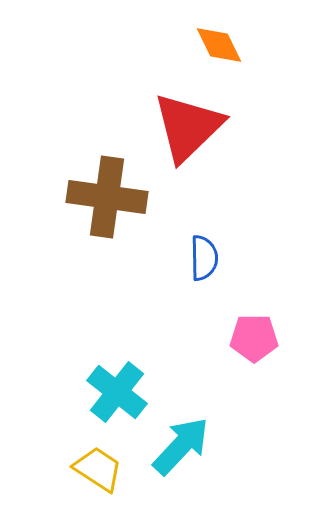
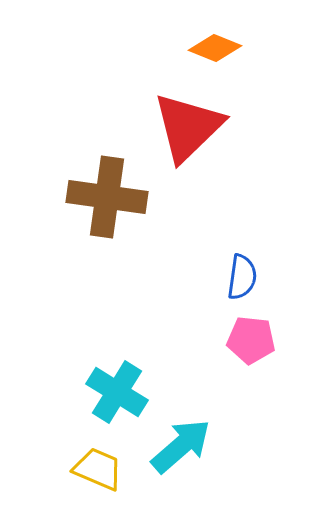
orange diamond: moved 4 px left, 3 px down; rotated 42 degrees counterclockwise
blue semicircle: moved 38 px right, 19 px down; rotated 9 degrees clockwise
pink pentagon: moved 3 px left, 2 px down; rotated 6 degrees clockwise
cyan cross: rotated 6 degrees counterclockwise
cyan arrow: rotated 6 degrees clockwise
yellow trapezoid: rotated 10 degrees counterclockwise
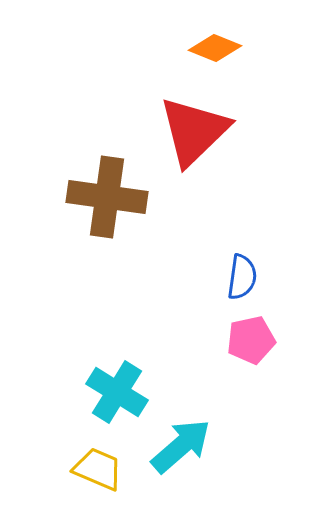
red triangle: moved 6 px right, 4 px down
pink pentagon: rotated 18 degrees counterclockwise
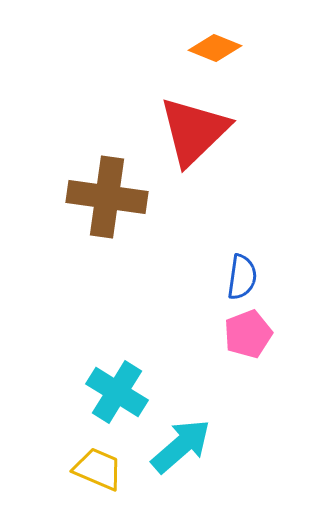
pink pentagon: moved 3 px left, 6 px up; rotated 9 degrees counterclockwise
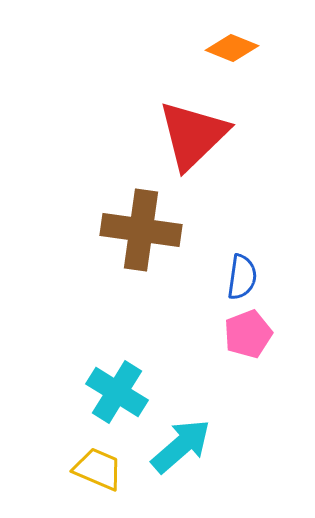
orange diamond: moved 17 px right
red triangle: moved 1 px left, 4 px down
brown cross: moved 34 px right, 33 px down
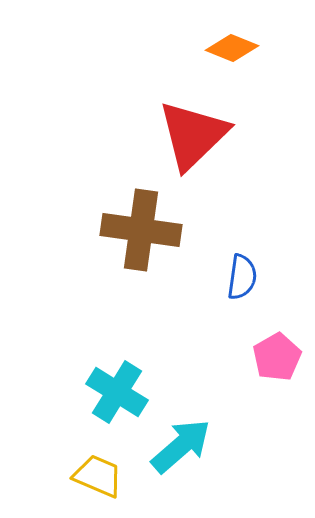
pink pentagon: moved 29 px right, 23 px down; rotated 9 degrees counterclockwise
yellow trapezoid: moved 7 px down
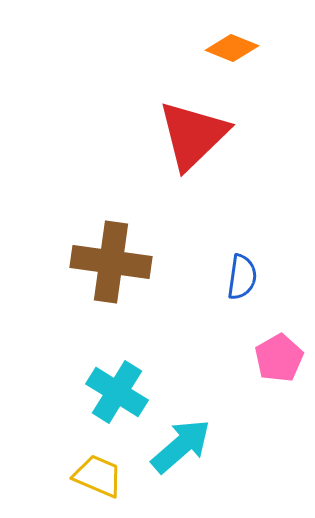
brown cross: moved 30 px left, 32 px down
pink pentagon: moved 2 px right, 1 px down
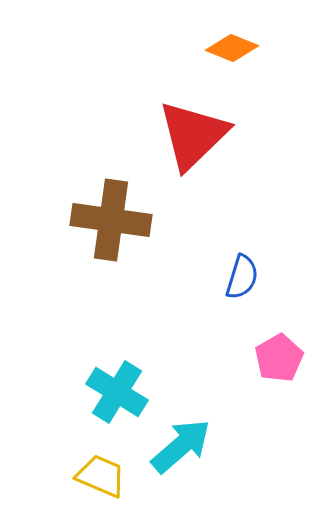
brown cross: moved 42 px up
blue semicircle: rotated 9 degrees clockwise
yellow trapezoid: moved 3 px right
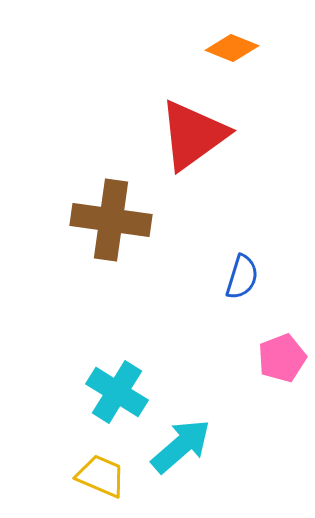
red triangle: rotated 8 degrees clockwise
pink pentagon: moved 3 px right; rotated 9 degrees clockwise
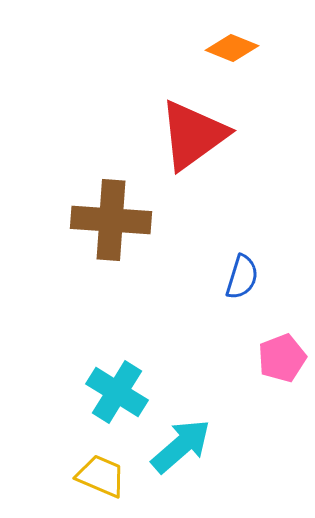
brown cross: rotated 4 degrees counterclockwise
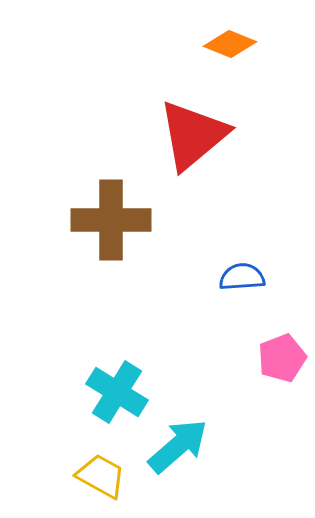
orange diamond: moved 2 px left, 4 px up
red triangle: rotated 4 degrees counterclockwise
brown cross: rotated 4 degrees counterclockwise
blue semicircle: rotated 111 degrees counterclockwise
cyan arrow: moved 3 px left
yellow trapezoid: rotated 6 degrees clockwise
